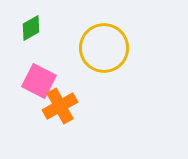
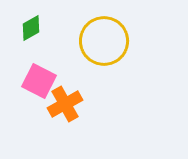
yellow circle: moved 7 px up
orange cross: moved 5 px right, 2 px up
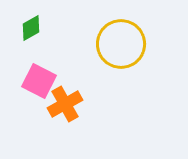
yellow circle: moved 17 px right, 3 px down
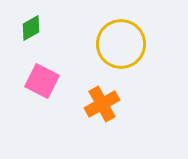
pink square: moved 3 px right
orange cross: moved 37 px right
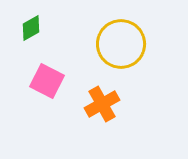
pink square: moved 5 px right
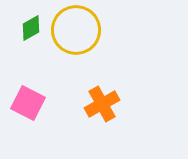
yellow circle: moved 45 px left, 14 px up
pink square: moved 19 px left, 22 px down
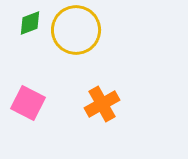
green diamond: moved 1 px left, 5 px up; rotated 8 degrees clockwise
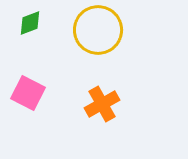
yellow circle: moved 22 px right
pink square: moved 10 px up
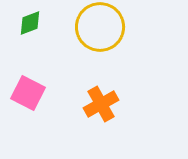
yellow circle: moved 2 px right, 3 px up
orange cross: moved 1 px left
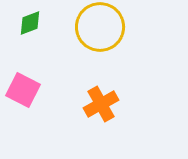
pink square: moved 5 px left, 3 px up
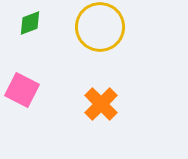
pink square: moved 1 px left
orange cross: rotated 16 degrees counterclockwise
